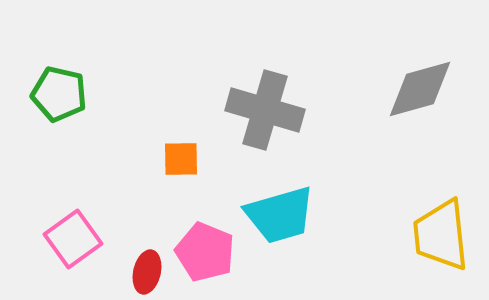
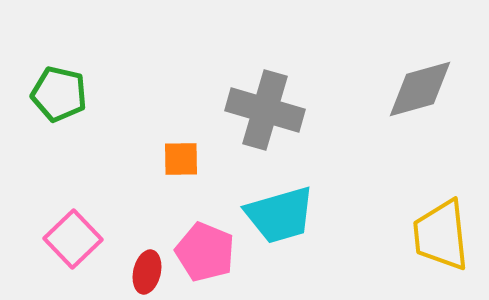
pink square: rotated 8 degrees counterclockwise
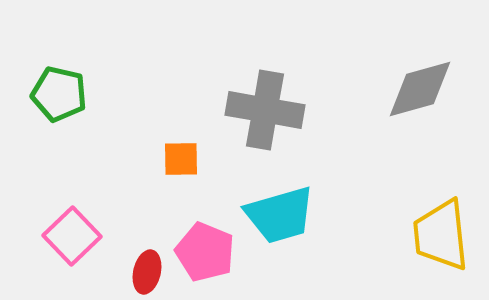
gray cross: rotated 6 degrees counterclockwise
pink square: moved 1 px left, 3 px up
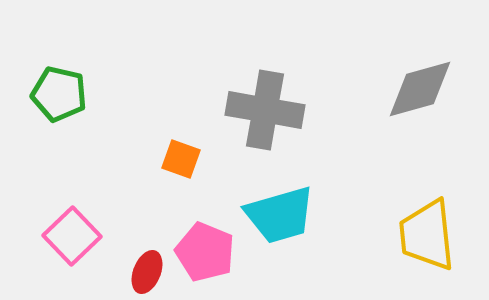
orange square: rotated 21 degrees clockwise
yellow trapezoid: moved 14 px left
red ellipse: rotated 9 degrees clockwise
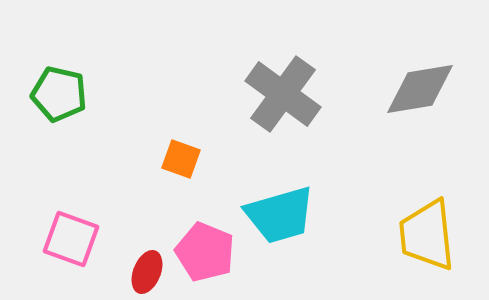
gray diamond: rotated 6 degrees clockwise
gray cross: moved 18 px right, 16 px up; rotated 26 degrees clockwise
pink square: moved 1 px left, 3 px down; rotated 26 degrees counterclockwise
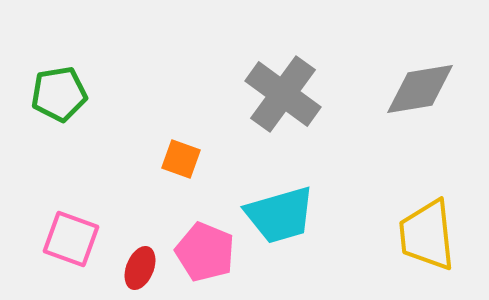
green pentagon: rotated 22 degrees counterclockwise
red ellipse: moved 7 px left, 4 px up
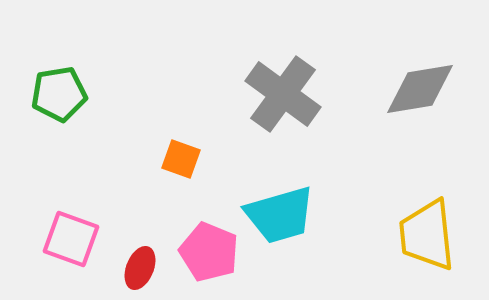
pink pentagon: moved 4 px right
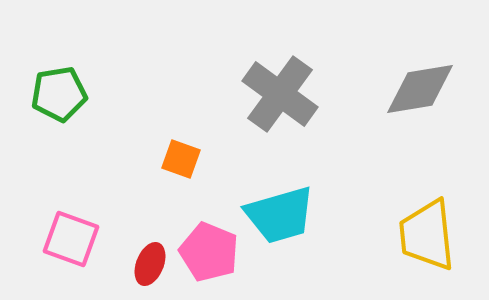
gray cross: moved 3 px left
red ellipse: moved 10 px right, 4 px up
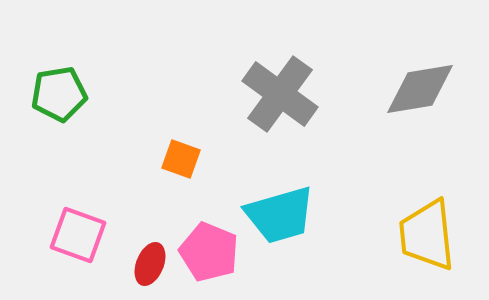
pink square: moved 7 px right, 4 px up
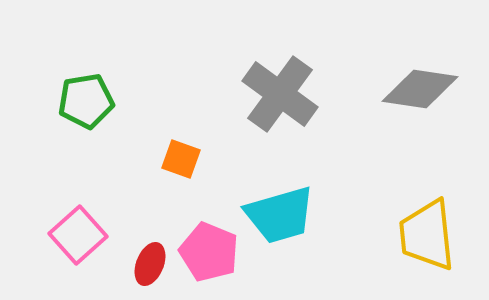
gray diamond: rotated 18 degrees clockwise
green pentagon: moved 27 px right, 7 px down
pink square: rotated 28 degrees clockwise
